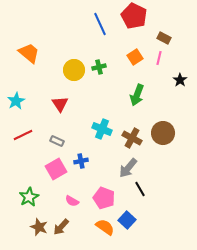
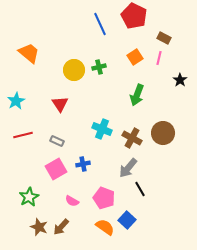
red line: rotated 12 degrees clockwise
blue cross: moved 2 px right, 3 px down
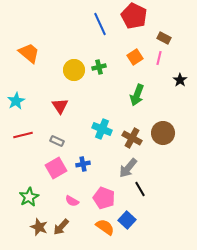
red triangle: moved 2 px down
pink square: moved 1 px up
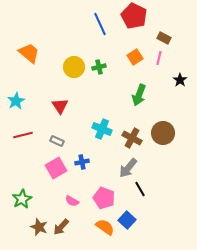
yellow circle: moved 3 px up
green arrow: moved 2 px right
blue cross: moved 1 px left, 2 px up
green star: moved 7 px left, 2 px down
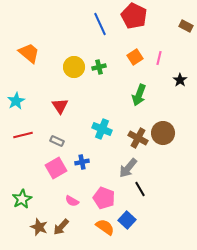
brown rectangle: moved 22 px right, 12 px up
brown cross: moved 6 px right
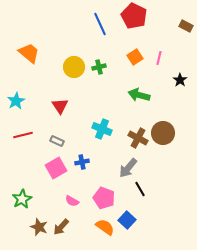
green arrow: rotated 85 degrees clockwise
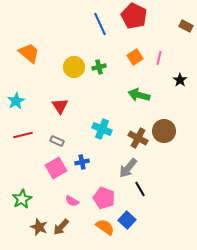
brown circle: moved 1 px right, 2 px up
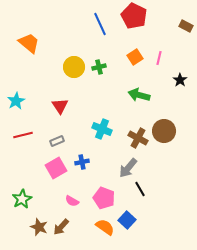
orange trapezoid: moved 10 px up
gray rectangle: rotated 48 degrees counterclockwise
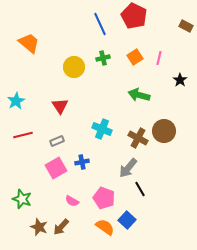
green cross: moved 4 px right, 9 px up
green star: rotated 24 degrees counterclockwise
